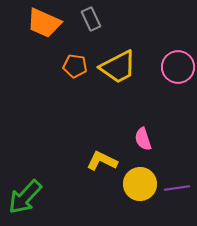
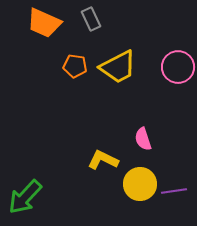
yellow L-shape: moved 1 px right, 1 px up
purple line: moved 3 px left, 3 px down
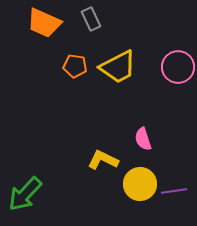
green arrow: moved 3 px up
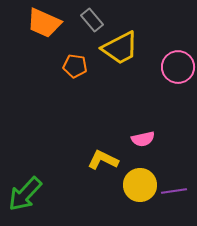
gray rectangle: moved 1 px right, 1 px down; rotated 15 degrees counterclockwise
yellow trapezoid: moved 2 px right, 19 px up
pink semicircle: rotated 85 degrees counterclockwise
yellow circle: moved 1 px down
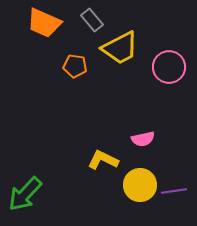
pink circle: moved 9 px left
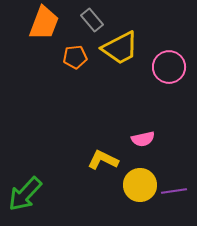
orange trapezoid: rotated 93 degrees counterclockwise
orange pentagon: moved 9 px up; rotated 15 degrees counterclockwise
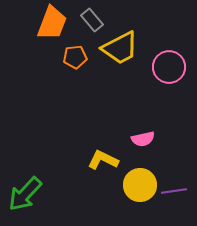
orange trapezoid: moved 8 px right
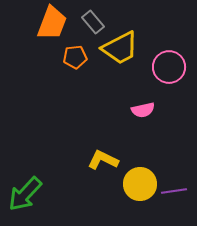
gray rectangle: moved 1 px right, 2 px down
pink semicircle: moved 29 px up
yellow circle: moved 1 px up
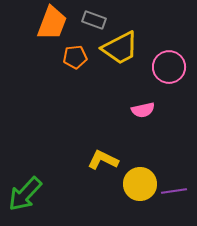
gray rectangle: moved 1 px right, 2 px up; rotated 30 degrees counterclockwise
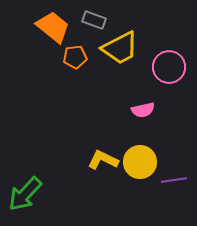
orange trapezoid: moved 1 px right, 4 px down; rotated 72 degrees counterclockwise
yellow circle: moved 22 px up
purple line: moved 11 px up
